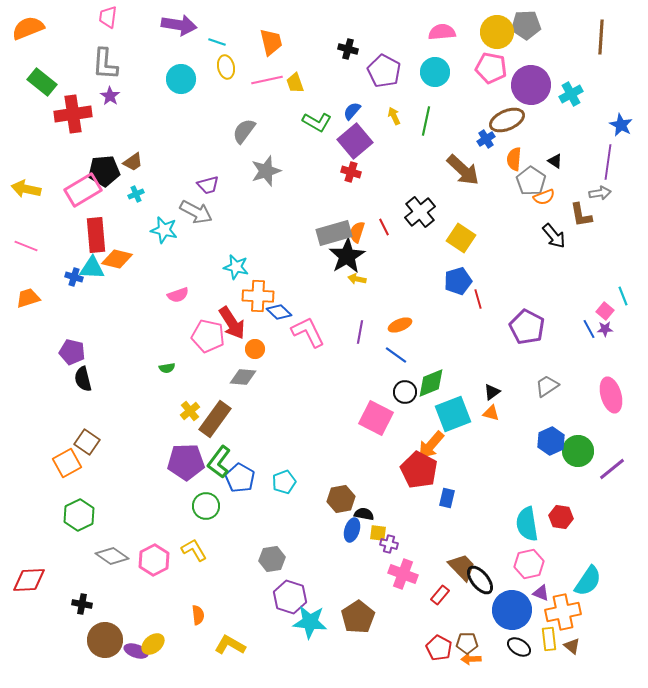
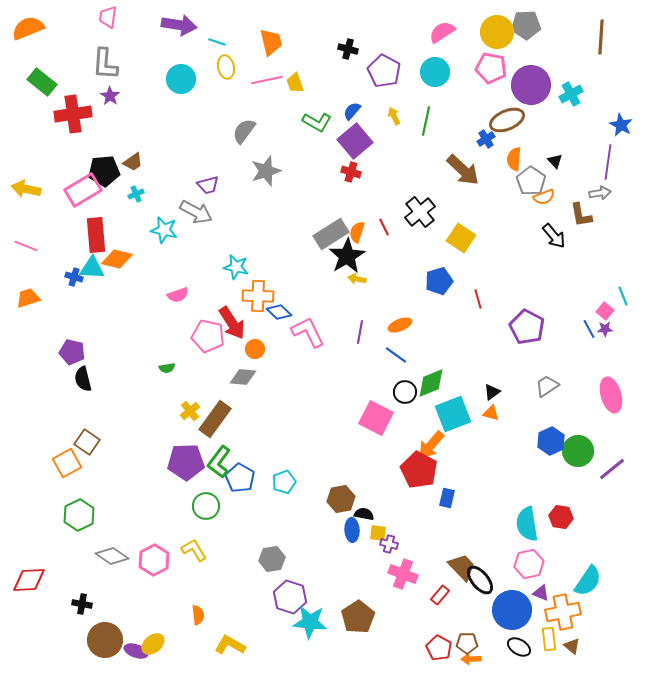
pink semicircle at (442, 32): rotated 28 degrees counterclockwise
black triangle at (555, 161): rotated 14 degrees clockwise
gray rectangle at (334, 233): moved 3 px left, 1 px down; rotated 16 degrees counterclockwise
blue pentagon at (458, 281): moved 19 px left
blue ellipse at (352, 530): rotated 20 degrees counterclockwise
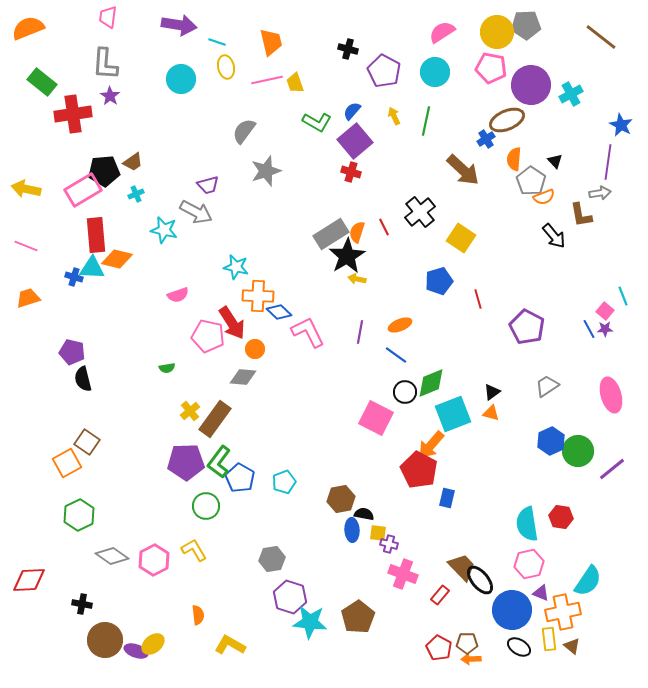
brown line at (601, 37): rotated 56 degrees counterclockwise
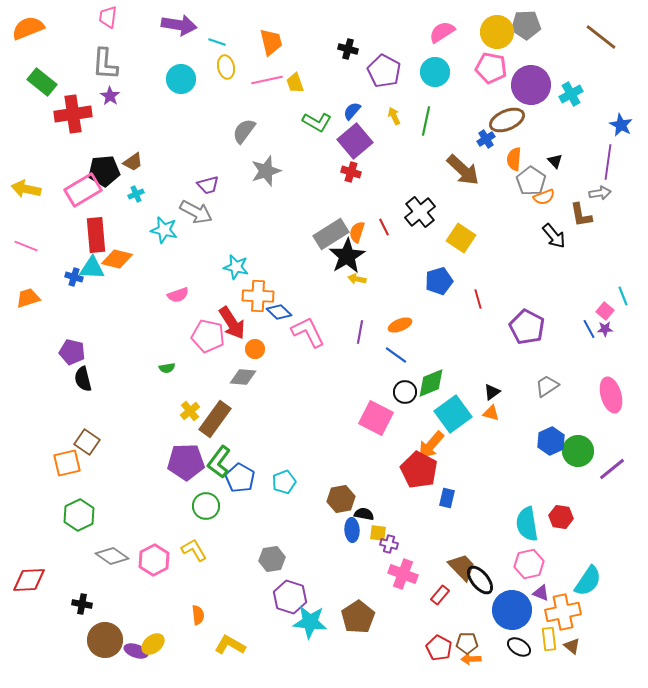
cyan square at (453, 414): rotated 15 degrees counterclockwise
orange square at (67, 463): rotated 16 degrees clockwise
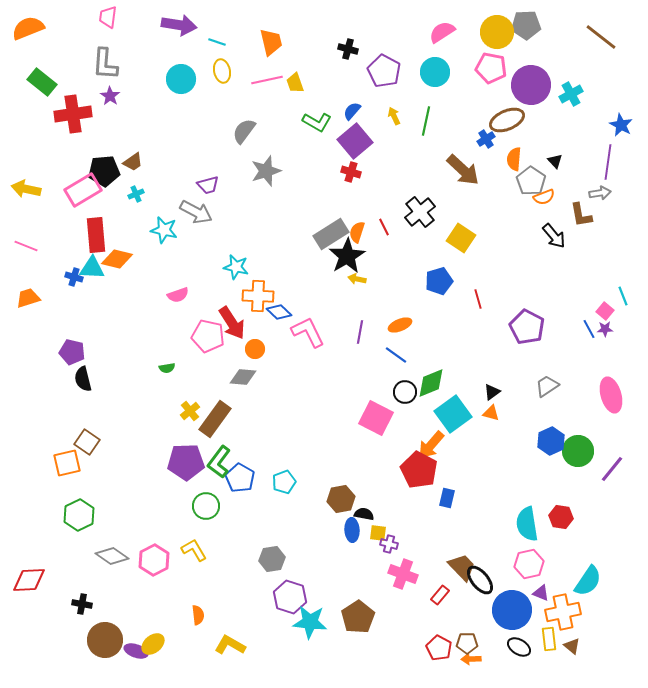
yellow ellipse at (226, 67): moved 4 px left, 4 px down
purple line at (612, 469): rotated 12 degrees counterclockwise
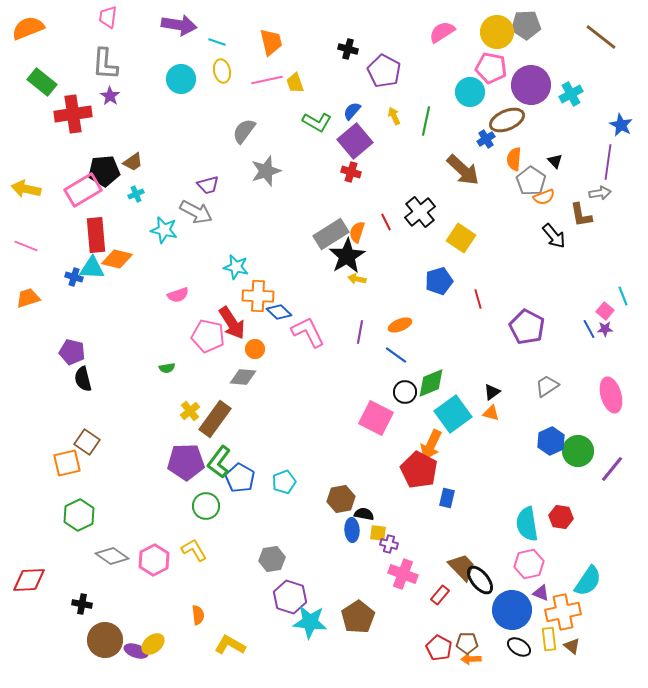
cyan circle at (435, 72): moved 35 px right, 20 px down
red line at (384, 227): moved 2 px right, 5 px up
orange arrow at (431, 445): rotated 16 degrees counterclockwise
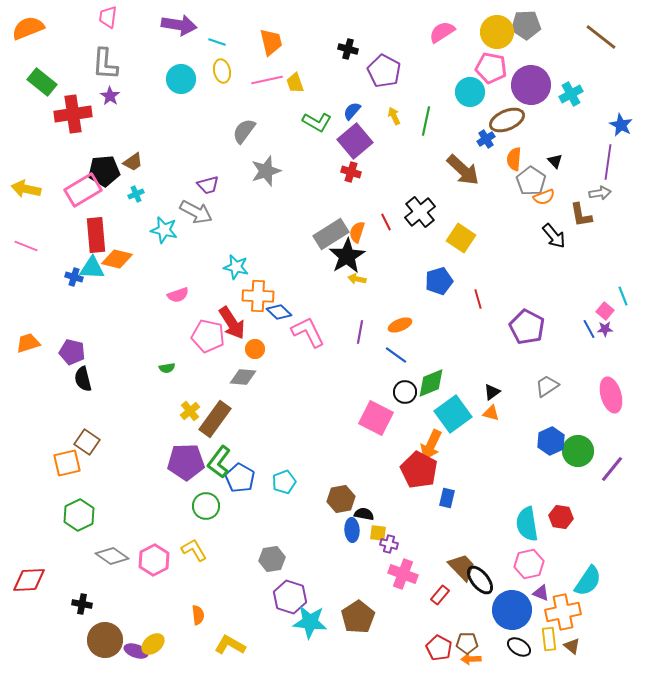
orange trapezoid at (28, 298): moved 45 px down
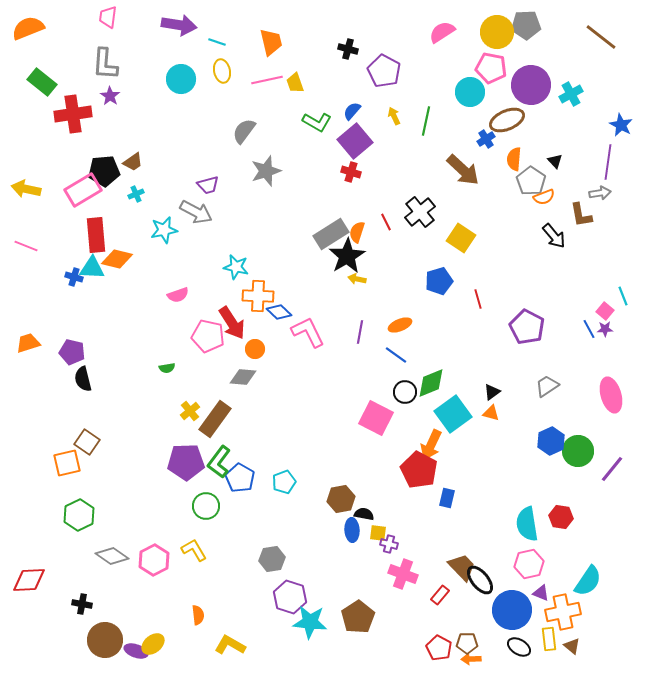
cyan star at (164, 230): rotated 24 degrees counterclockwise
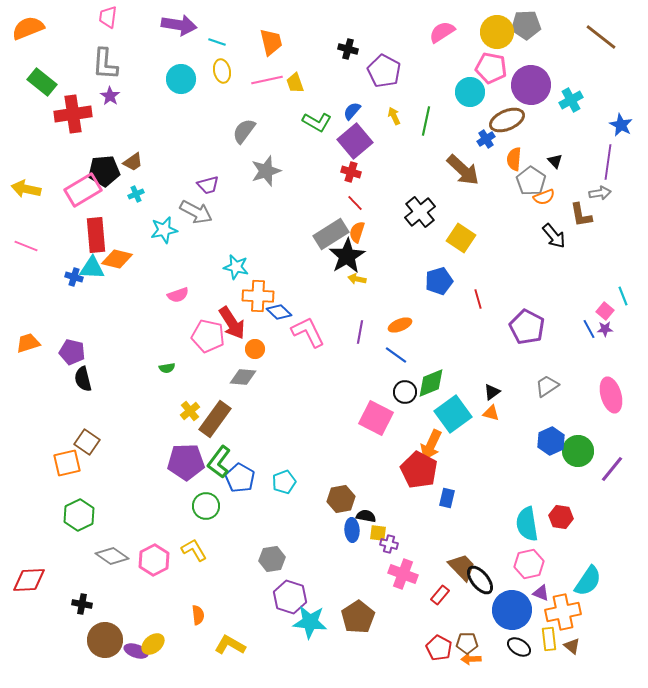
cyan cross at (571, 94): moved 6 px down
red line at (386, 222): moved 31 px left, 19 px up; rotated 18 degrees counterclockwise
black semicircle at (364, 514): moved 2 px right, 2 px down
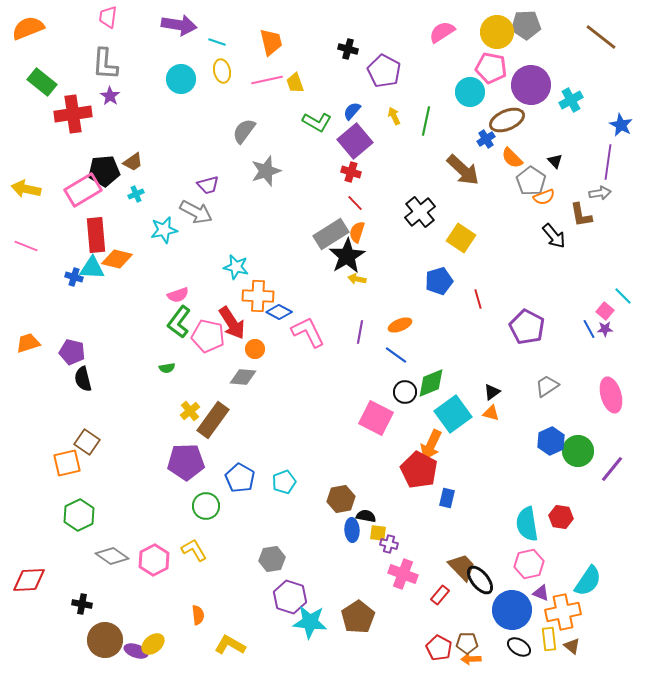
orange semicircle at (514, 159): moved 2 px left, 1 px up; rotated 50 degrees counterclockwise
cyan line at (623, 296): rotated 24 degrees counterclockwise
blue diamond at (279, 312): rotated 15 degrees counterclockwise
brown rectangle at (215, 419): moved 2 px left, 1 px down
green L-shape at (219, 462): moved 40 px left, 140 px up
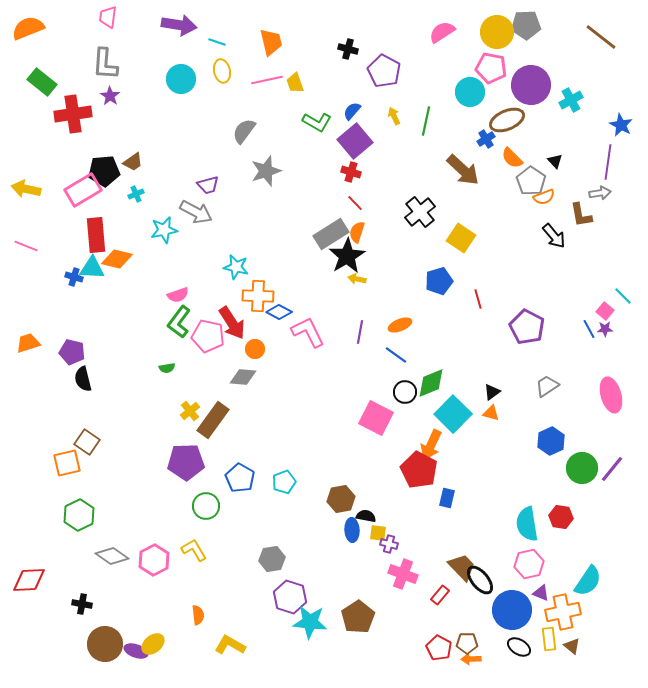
cyan square at (453, 414): rotated 9 degrees counterclockwise
green circle at (578, 451): moved 4 px right, 17 px down
brown circle at (105, 640): moved 4 px down
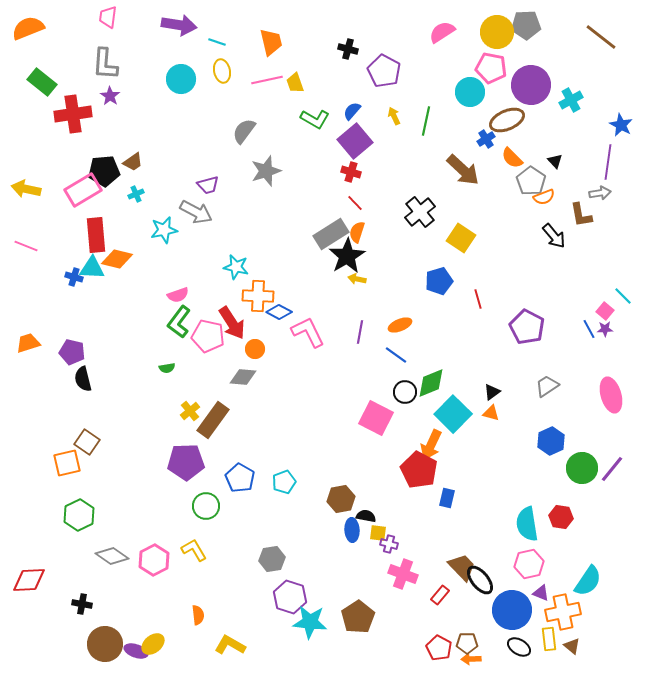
green L-shape at (317, 122): moved 2 px left, 3 px up
